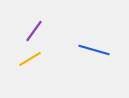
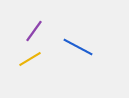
blue line: moved 16 px left, 3 px up; rotated 12 degrees clockwise
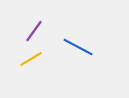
yellow line: moved 1 px right
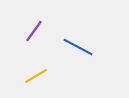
yellow line: moved 5 px right, 17 px down
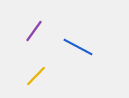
yellow line: rotated 15 degrees counterclockwise
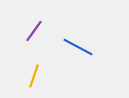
yellow line: moved 2 px left; rotated 25 degrees counterclockwise
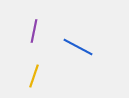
purple line: rotated 25 degrees counterclockwise
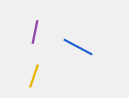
purple line: moved 1 px right, 1 px down
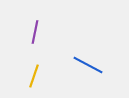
blue line: moved 10 px right, 18 px down
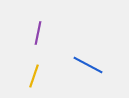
purple line: moved 3 px right, 1 px down
